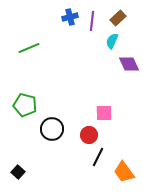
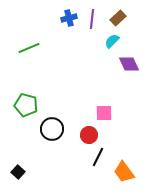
blue cross: moved 1 px left, 1 px down
purple line: moved 2 px up
cyan semicircle: rotated 21 degrees clockwise
green pentagon: moved 1 px right
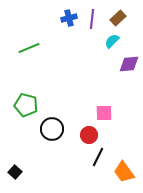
purple diamond: rotated 70 degrees counterclockwise
black square: moved 3 px left
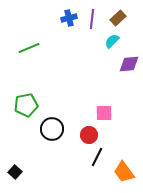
green pentagon: rotated 25 degrees counterclockwise
black line: moved 1 px left
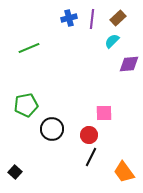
black line: moved 6 px left
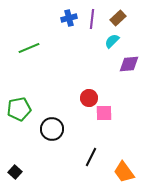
green pentagon: moved 7 px left, 4 px down
red circle: moved 37 px up
